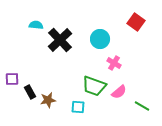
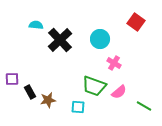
green line: moved 2 px right
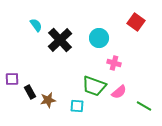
cyan semicircle: rotated 48 degrees clockwise
cyan circle: moved 1 px left, 1 px up
pink cross: rotated 16 degrees counterclockwise
cyan square: moved 1 px left, 1 px up
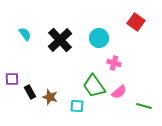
cyan semicircle: moved 11 px left, 9 px down
green trapezoid: rotated 35 degrees clockwise
brown star: moved 2 px right, 3 px up; rotated 28 degrees clockwise
green line: rotated 14 degrees counterclockwise
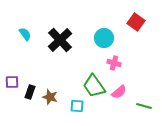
cyan circle: moved 5 px right
purple square: moved 3 px down
black rectangle: rotated 48 degrees clockwise
